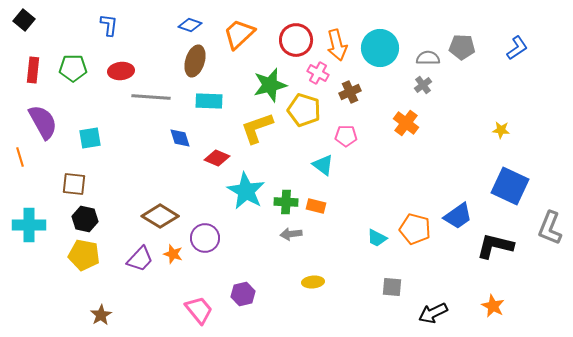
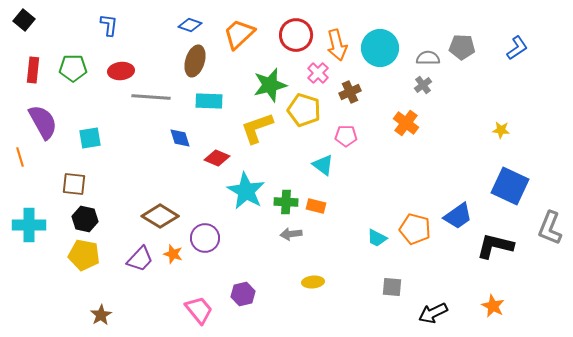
red circle at (296, 40): moved 5 px up
pink cross at (318, 73): rotated 15 degrees clockwise
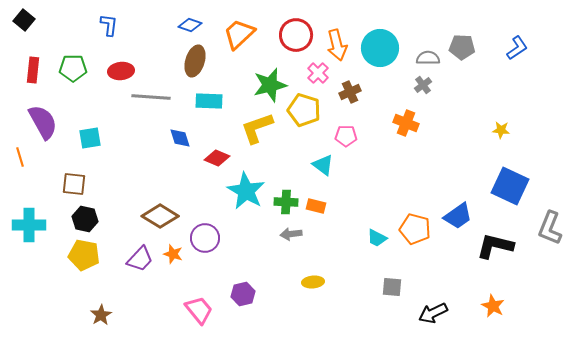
orange cross at (406, 123): rotated 15 degrees counterclockwise
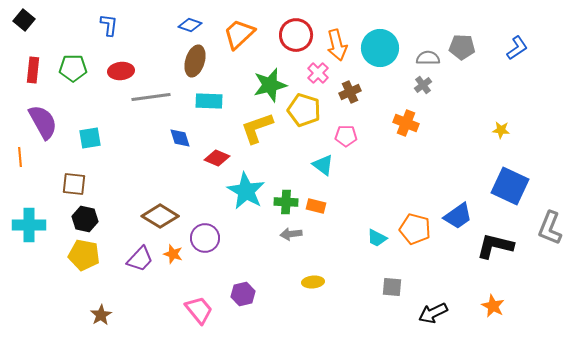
gray line at (151, 97): rotated 12 degrees counterclockwise
orange line at (20, 157): rotated 12 degrees clockwise
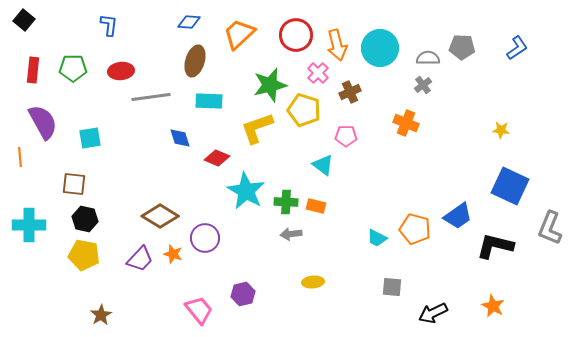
blue diamond at (190, 25): moved 1 px left, 3 px up; rotated 15 degrees counterclockwise
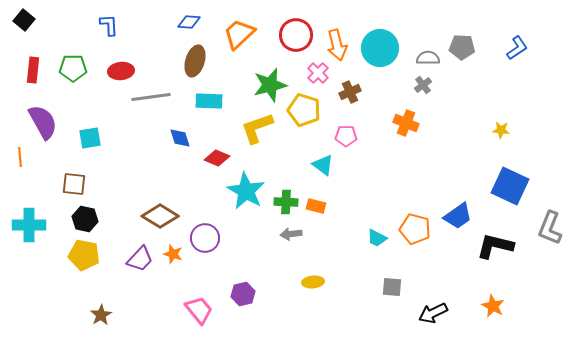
blue L-shape at (109, 25): rotated 10 degrees counterclockwise
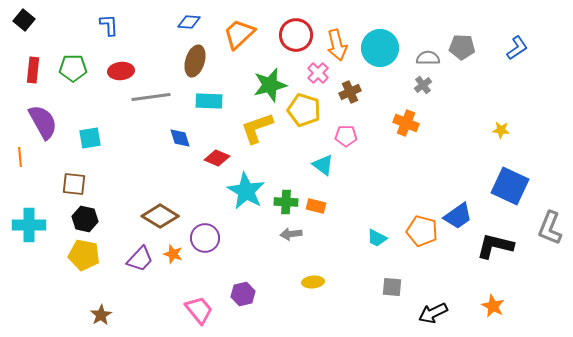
orange pentagon at (415, 229): moved 7 px right, 2 px down
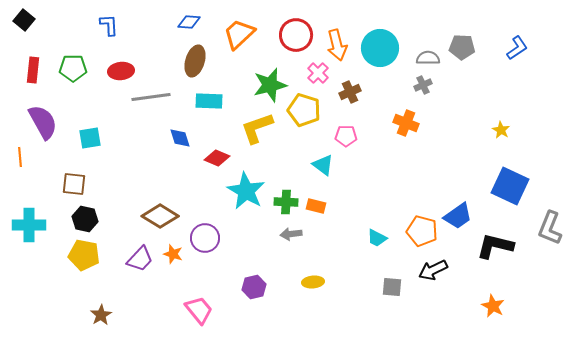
gray cross at (423, 85): rotated 12 degrees clockwise
yellow star at (501, 130): rotated 24 degrees clockwise
purple hexagon at (243, 294): moved 11 px right, 7 px up
black arrow at (433, 313): moved 43 px up
